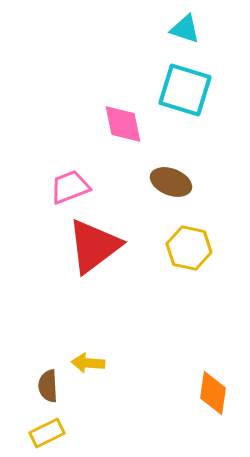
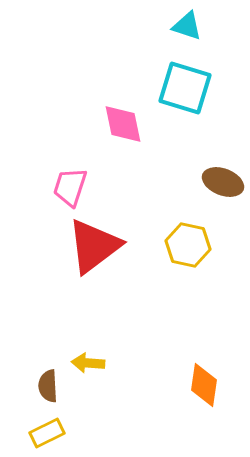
cyan triangle: moved 2 px right, 3 px up
cyan square: moved 2 px up
brown ellipse: moved 52 px right
pink trapezoid: rotated 51 degrees counterclockwise
yellow hexagon: moved 1 px left, 3 px up
orange diamond: moved 9 px left, 8 px up
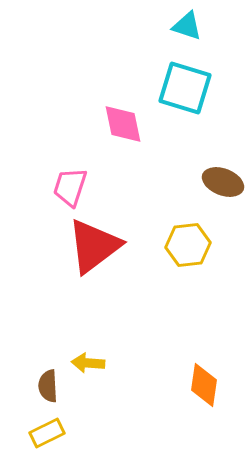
yellow hexagon: rotated 18 degrees counterclockwise
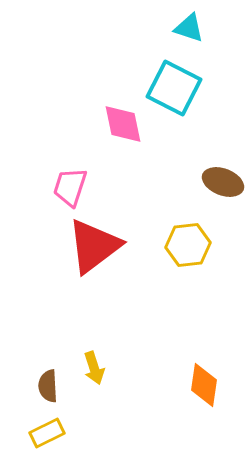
cyan triangle: moved 2 px right, 2 px down
cyan square: moved 11 px left; rotated 10 degrees clockwise
yellow arrow: moved 6 px right, 5 px down; rotated 112 degrees counterclockwise
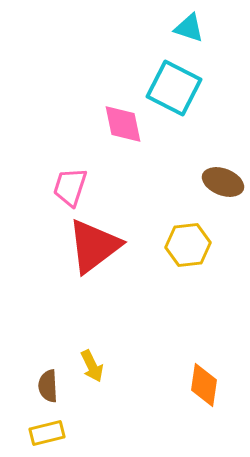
yellow arrow: moved 2 px left, 2 px up; rotated 8 degrees counterclockwise
yellow rectangle: rotated 12 degrees clockwise
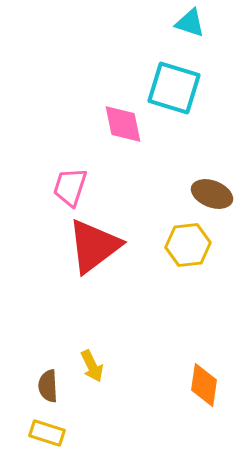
cyan triangle: moved 1 px right, 5 px up
cyan square: rotated 10 degrees counterclockwise
brown ellipse: moved 11 px left, 12 px down
yellow rectangle: rotated 32 degrees clockwise
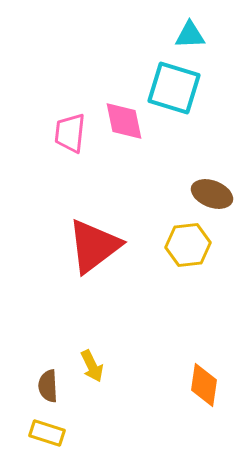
cyan triangle: moved 12 px down; rotated 20 degrees counterclockwise
pink diamond: moved 1 px right, 3 px up
pink trapezoid: moved 54 px up; rotated 12 degrees counterclockwise
